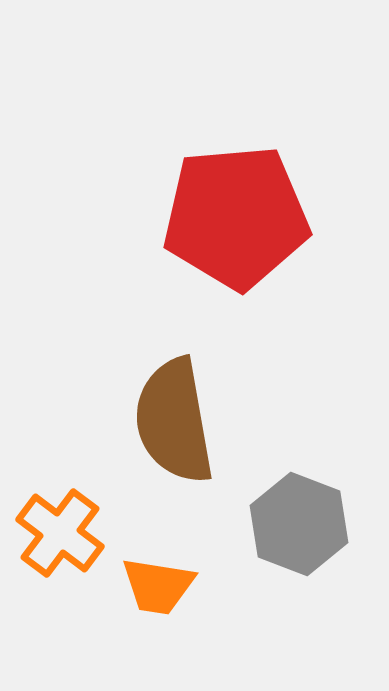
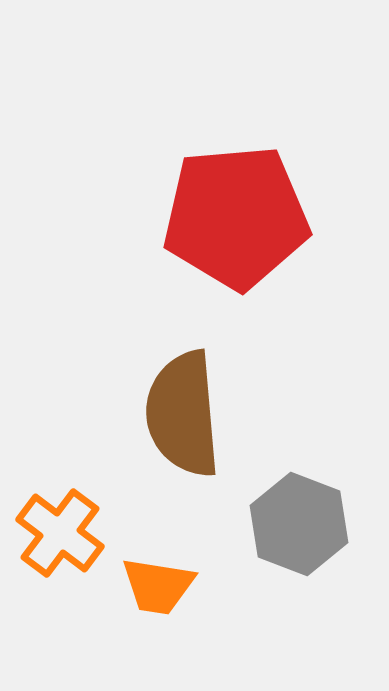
brown semicircle: moved 9 px right, 7 px up; rotated 5 degrees clockwise
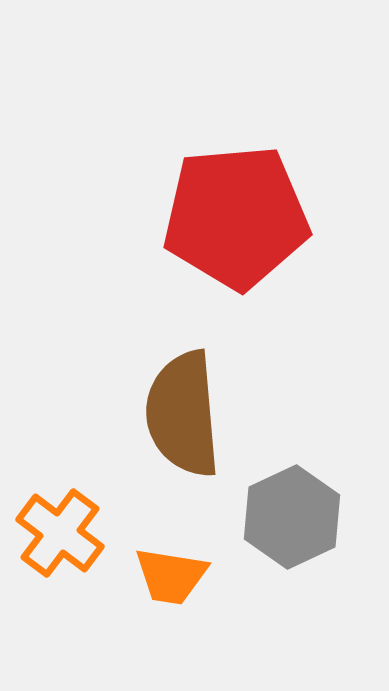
gray hexagon: moved 7 px left, 7 px up; rotated 14 degrees clockwise
orange trapezoid: moved 13 px right, 10 px up
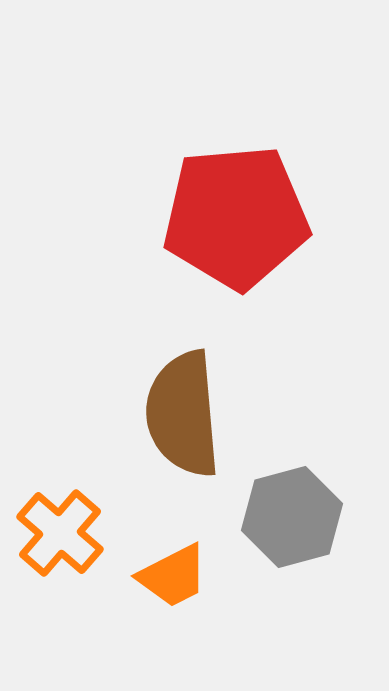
gray hexagon: rotated 10 degrees clockwise
orange cross: rotated 4 degrees clockwise
orange trapezoid: moved 2 px right; rotated 36 degrees counterclockwise
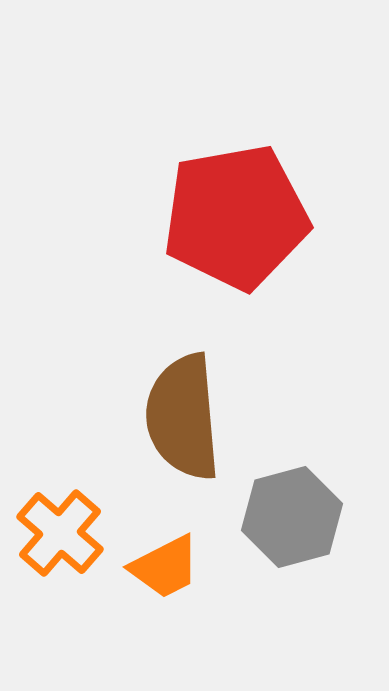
red pentagon: rotated 5 degrees counterclockwise
brown semicircle: moved 3 px down
orange trapezoid: moved 8 px left, 9 px up
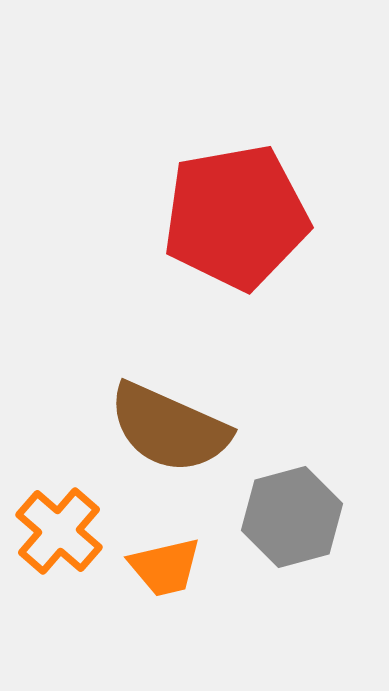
brown semicircle: moved 14 px left, 11 px down; rotated 61 degrees counterclockwise
orange cross: moved 1 px left, 2 px up
orange trapezoid: rotated 14 degrees clockwise
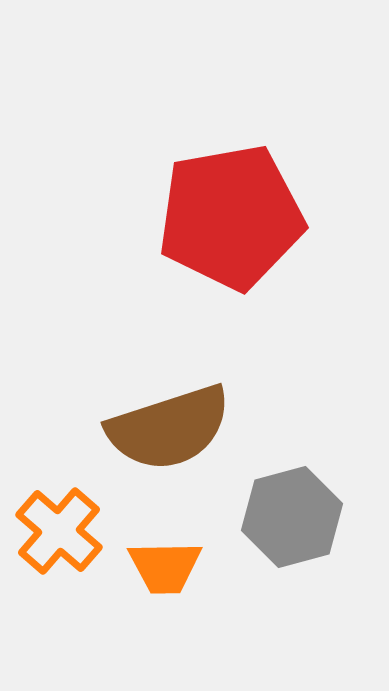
red pentagon: moved 5 px left
brown semicircle: rotated 42 degrees counterclockwise
orange trapezoid: rotated 12 degrees clockwise
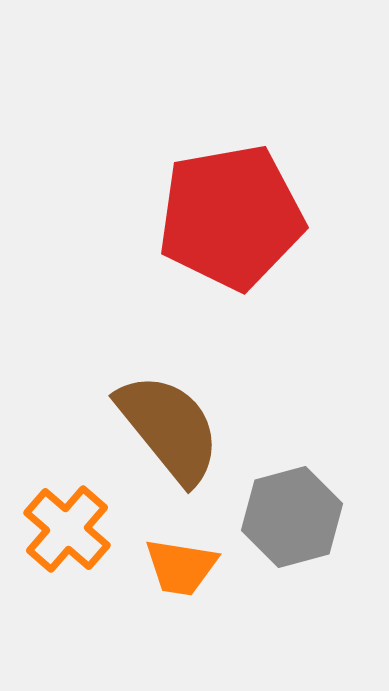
brown semicircle: rotated 111 degrees counterclockwise
orange cross: moved 8 px right, 2 px up
orange trapezoid: moved 16 px right; rotated 10 degrees clockwise
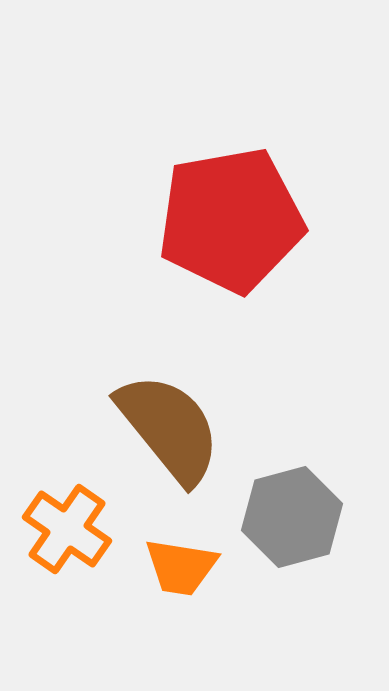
red pentagon: moved 3 px down
orange cross: rotated 6 degrees counterclockwise
